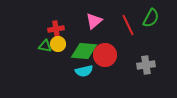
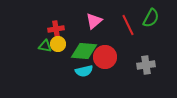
red circle: moved 2 px down
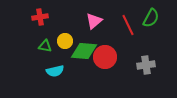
red cross: moved 16 px left, 12 px up
yellow circle: moved 7 px right, 3 px up
cyan semicircle: moved 29 px left
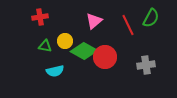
green diamond: rotated 24 degrees clockwise
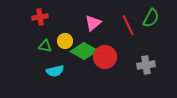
pink triangle: moved 1 px left, 2 px down
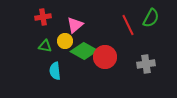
red cross: moved 3 px right
pink triangle: moved 18 px left, 2 px down
gray cross: moved 1 px up
cyan semicircle: rotated 96 degrees clockwise
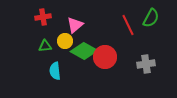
green triangle: rotated 16 degrees counterclockwise
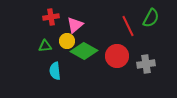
red cross: moved 8 px right
red line: moved 1 px down
yellow circle: moved 2 px right
red circle: moved 12 px right, 1 px up
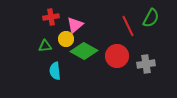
yellow circle: moved 1 px left, 2 px up
